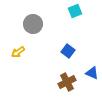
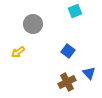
blue triangle: moved 3 px left; rotated 24 degrees clockwise
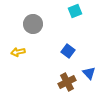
yellow arrow: rotated 24 degrees clockwise
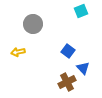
cyan square: moved 6 px right
blue triangle: moved 6 px left, 5 px up
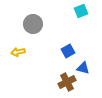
blue square: rotated 24 degrees clockwise
blue triangle: rotated 32 degrees counterclockwise
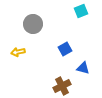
blue square: moved 3 px left, 2 px up
brown cross: moved 5 px left, 4 px down
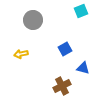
gray circle: moved 4 px up
yellow arrow: moved 3 px right, 2 px down
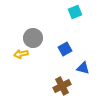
cyan square: moved 6 px left, 1 px down
gray circle: moved 18 px down
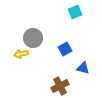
brown cross: moved 2 px left
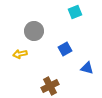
gray circle: moved 1 px right, 7 px up
yellow arrow: moved 1 px left
blue triangle: moved 4 px right
brown cross: moved 10 px left
